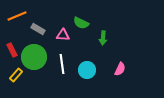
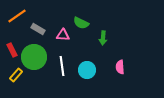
orange line: rotated 12 degrees counterclockwise
white line: moved 2 px down
pink semicircle: moved 2 px up; rotated 152 degrees clockwise
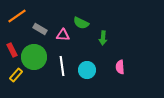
gray rectangle: moved 2 px right
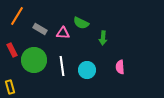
orange line: rotated 24 degrees counterclockwise
pink triangle: moved 2 px up
green circle: moved 3 px down
yellow rectangle: moved 6 px left, 12 px down; rotated 56 degrees counterclockwise
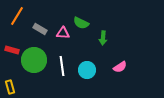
red rectangle: rotated 48 degrees counterclockwise
pink semicircle: rotated 120 degrees counterclockwise
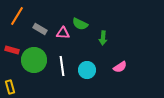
green semicircle: moved 1 px left, 1 px down
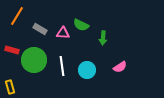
green semicircle: moved 1 px right, 1 px down
